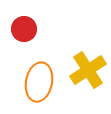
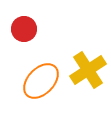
orange ellipse: moved 2 px right, 1 px up; rotated 33 degrees clockwise
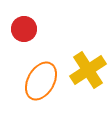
orange ellipse: rotated 15 degrees counterclockwise
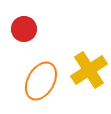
yellow cross: moved 1 px right
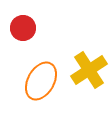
red circle: moved 1 px left, 1 px up
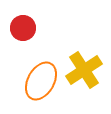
yellow cross: moved 5 px left
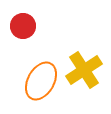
red circle: moved 2 px up
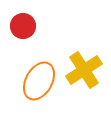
orange ellipse: moved 2 px left
